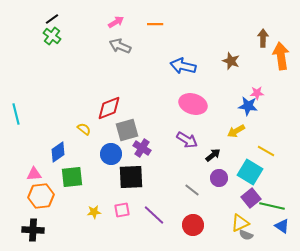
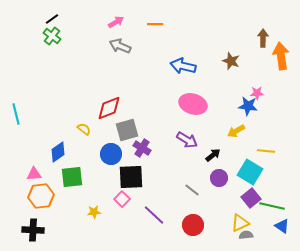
yellow line: rotated 24 degrees counterclockwise
pink square: moved 11 px up; rotated 35 degrees counterclockwise
gray semicircle: rotated 152 degrees clockwise
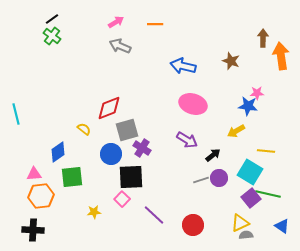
gray line: moved 9 px right, 10 px up; rotated 56 degrees counterclockwise
green line: moved 4 px left, 12 px up
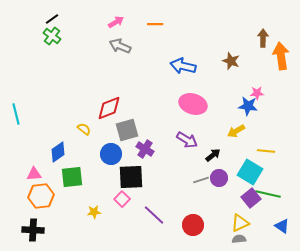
purple cross: moved 3 px right, 1 px down
gray semicircle: moved 7 px left, 4 px down
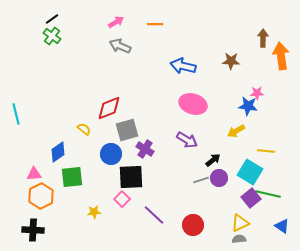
brown star: rotated 18 degrees counterclockwise
black arrow: moved 5 px down
orange hexagon: rotated 20 degrees counterclockwise
